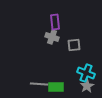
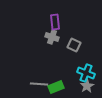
gray square: rotated 32 degrees clockwise
green rectangle: rotated 21 degrees counterclockwise
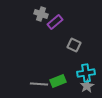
purple rectangle: rotated 56 degrees clockwise
gray cross: moved 11 px left, 23 px up
cyan cross: rotated 30 degrees counterclockwise
green rectangle: moved 2 px right, 6 px up
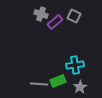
gray square: moved 29 px up
cyan cross: moved 11 px left, 8 px up
gray star: moved 7 px left, 1 px down
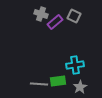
green rectangle: rotated 14 degrees clockwise
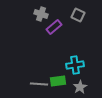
gray square: moved 4 px right, 1 px up
purple rectangle: moved 1 px left, 5 px down
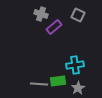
gray star: moved 2 px left, 1 px down
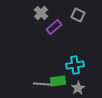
gray cross: moved 1 px up; rotated 24 degrees clockwise
gray line: moved 3 px right
